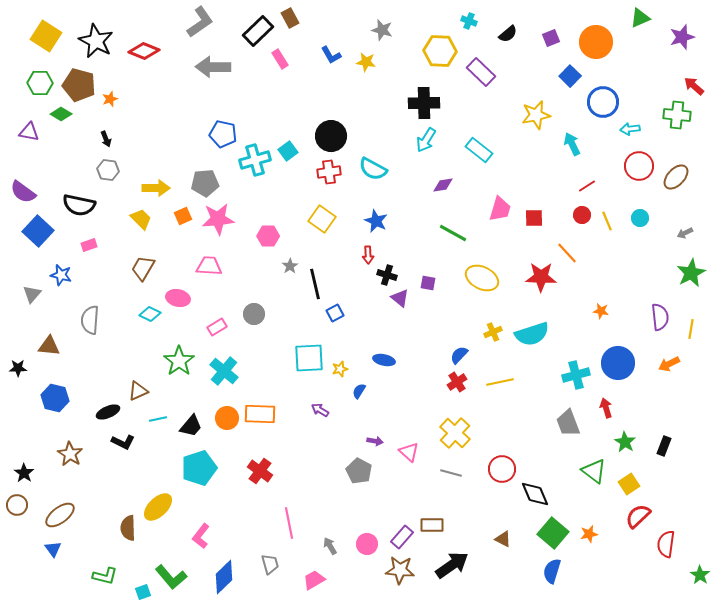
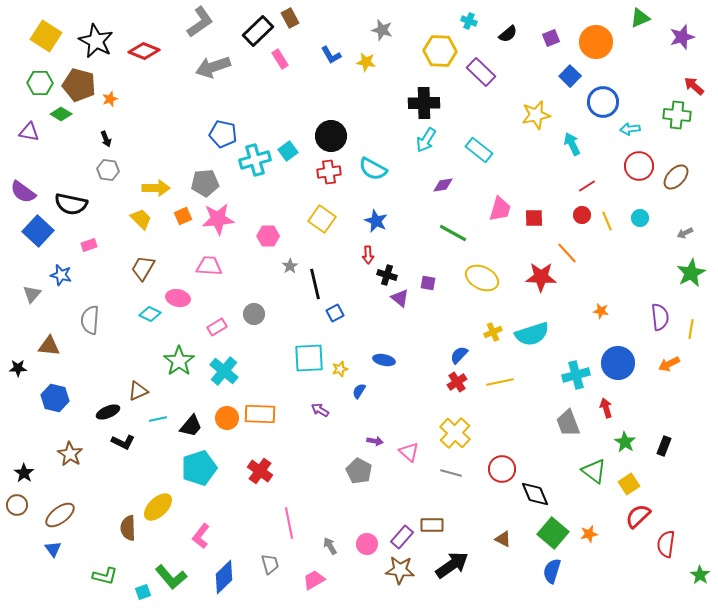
gray arrow at (213, 67): rotated 20 degrees counterclockwise
black semicircle at (79, 205): moved 8 px left, 1 px up
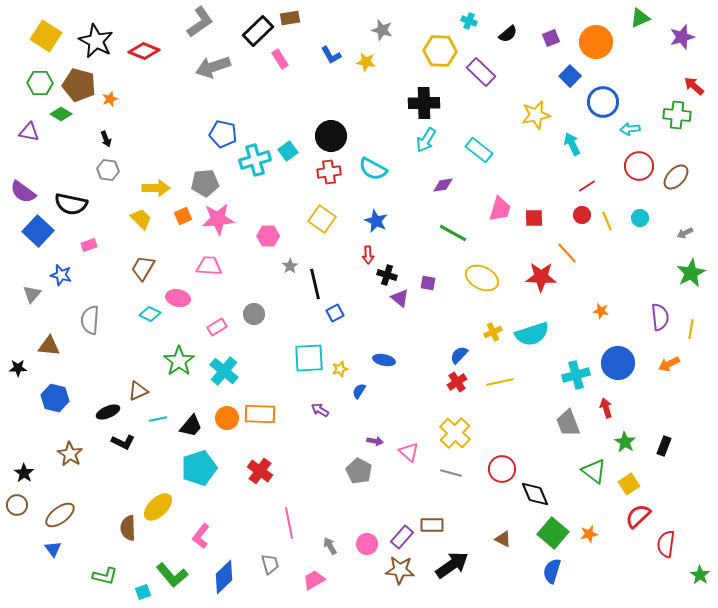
brown rectangle at (290, 18): rotated 72 degrees counterclockwise
green L-shape at (171, 577): moved 1 px right, 2 px up
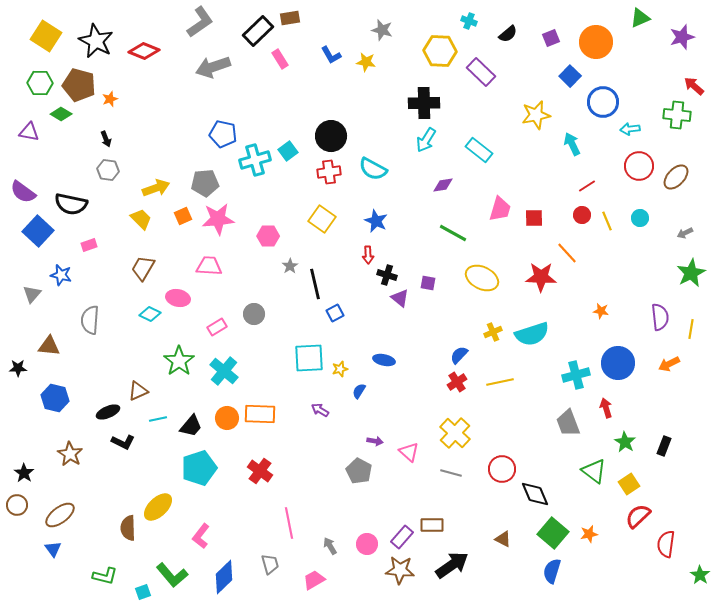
yellow arrow at (156, 188): rotated 20 degrees counterclockwise
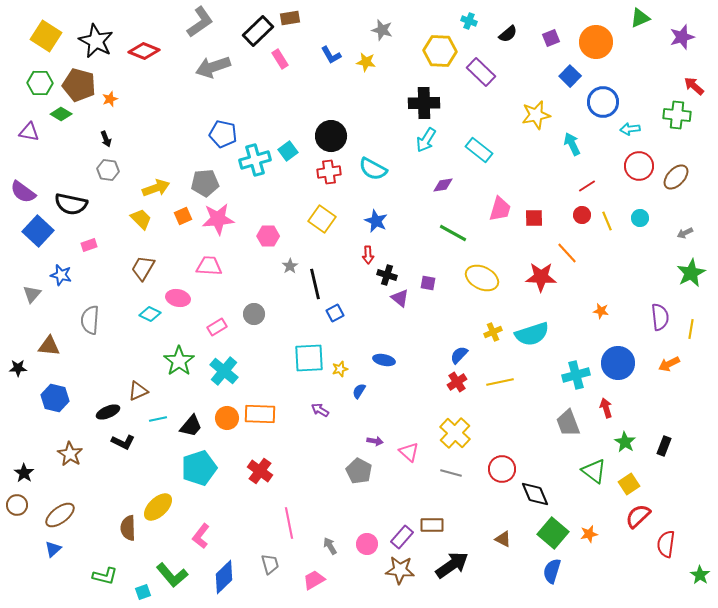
blue triangle at (53, 549): rotated 24 degrees clockwise
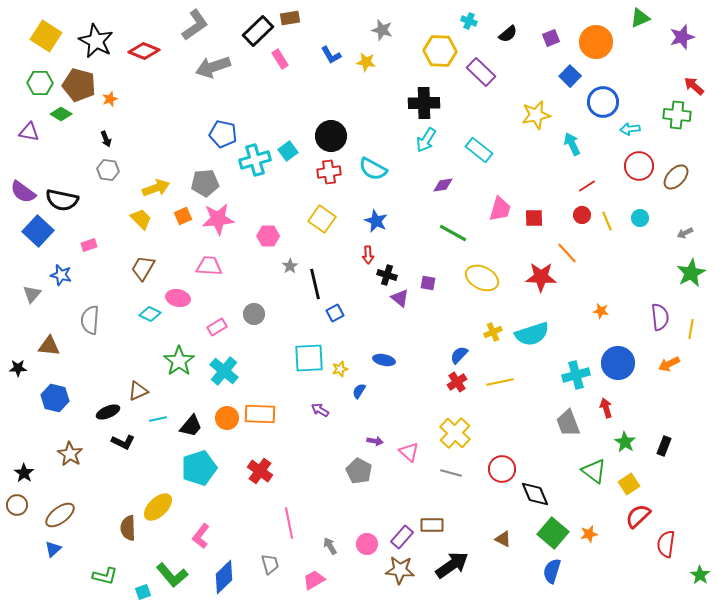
gray L-shape at (200, 22): moved 5 px left, 3 px down
black semicircle at (71, 204): moved 9 px left, 4 px up
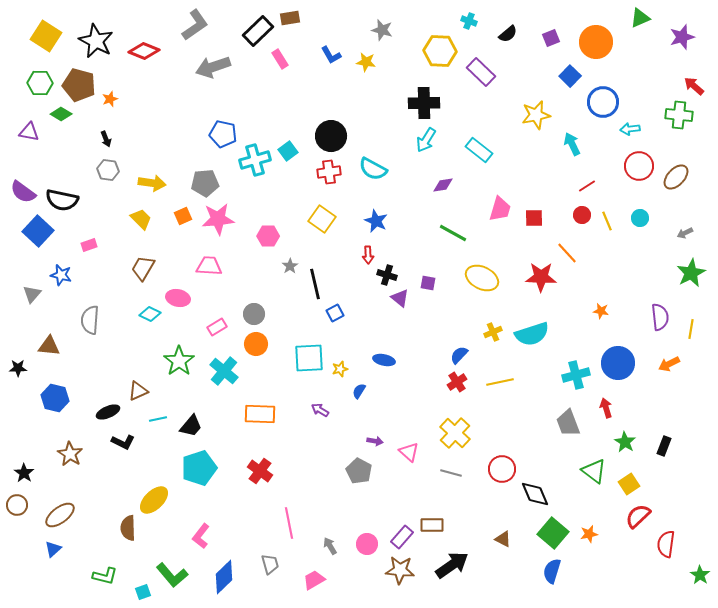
green cross at (677, 115): moved 2 px right
yellow arrow at (156, 188): moved 4 px left, 5 px up; rotated 28 degrees clockwise
orange circle at (227, 418): moved 29 px right, 74 px up
yellow ellipse at (158, 507): moved 4 px left, 7 px up
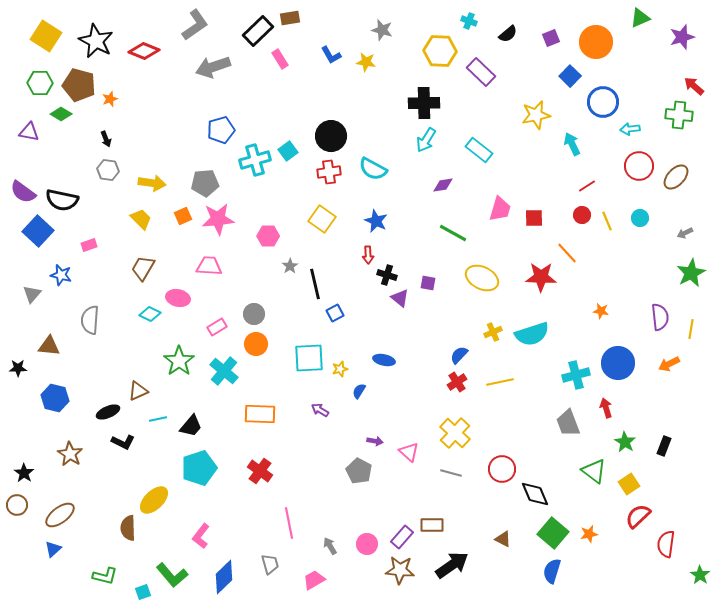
blue pentagon at (223, 134): moved 2 px left, 4 px up; rotated 28 degrees counterclockwise
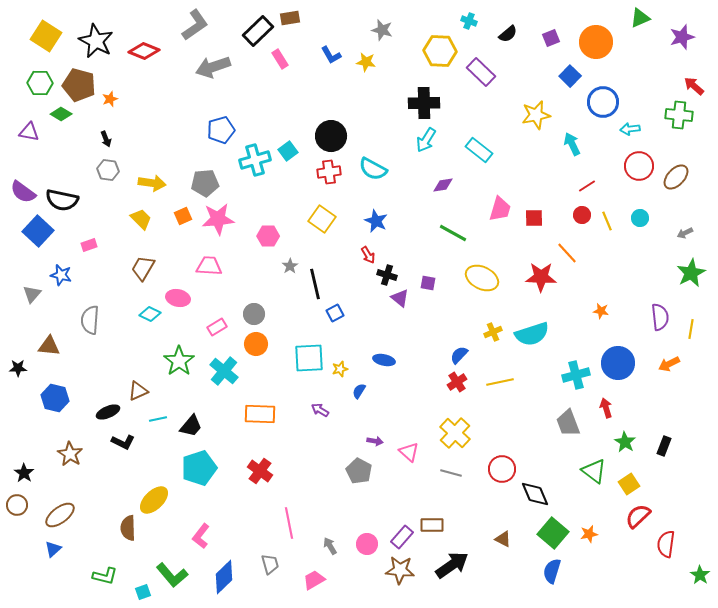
red arrow at (368, 255): rotated 30 degrees counterclockwise
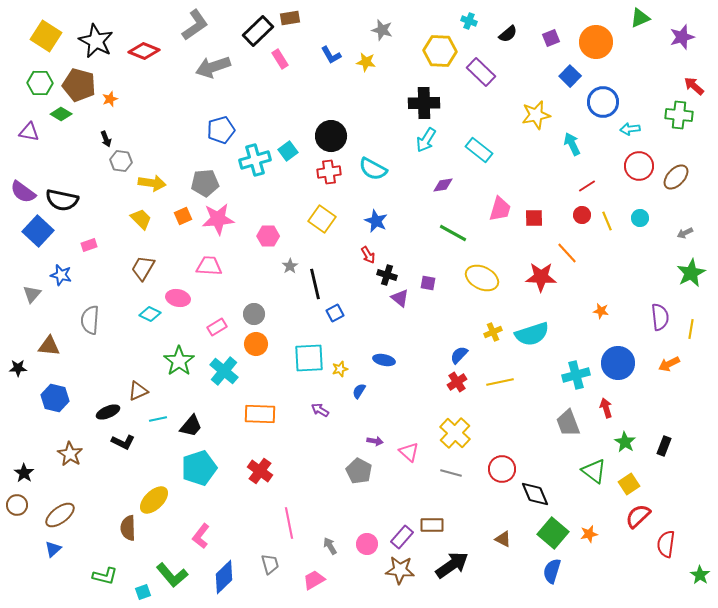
gray hexagon at (108, 170): moved 13 px right, 9 px up
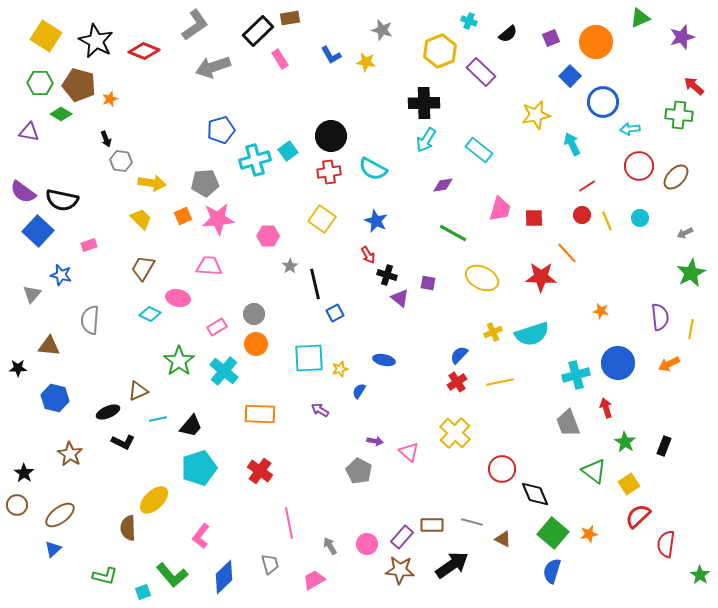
yellow hexagon at (440, 51): rotated 24 degrees counterclockwise
gray line at (451, 473): moved 21 px right, 49 px down
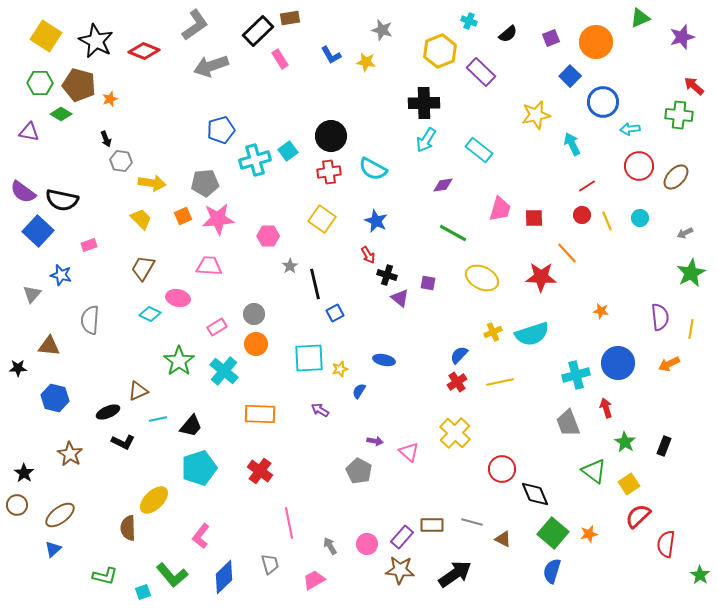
gray arrow at (213, 67): moved 2 px left, 1 px up
black arrow at (452, 565): moved 3 px right, 9 px down
